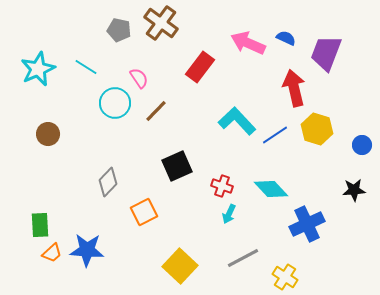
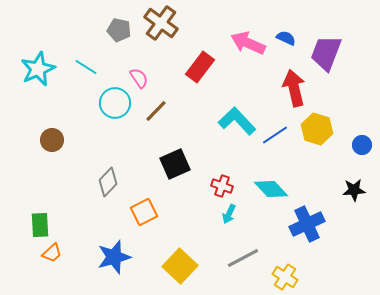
brown circle: moved 4 px right, 6 px down
black square: moved 2 px left, 2 px up
blue star: moved 27 px right, 7 px down; rotated 20 degrees counterclockwise
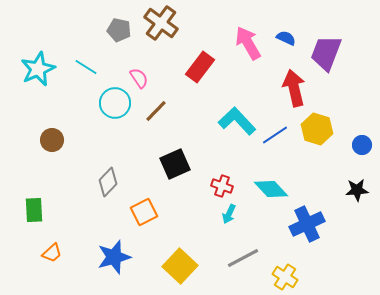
pink arrow: rotated 36 degrees clockwise
black star: moved 3 px right
green rectangle: moved 6 px left, 15 px up
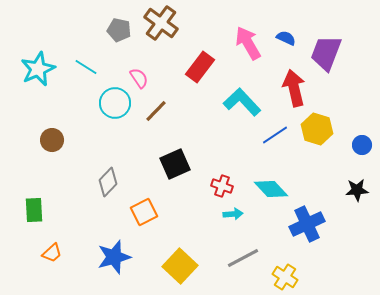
cyan L-shape: moved 5 px right, 19 px up
cyan arrow: moved 4 px right; rotated 120 degrees counterclockwise
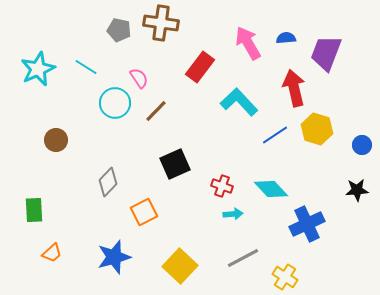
brown cross: rotated 28 degrees counterclockwise
blue semicircle: rotated 30 degrees counterclockwise
cyan L-shape: moved 3 px left
brown circle: moved 4 px right
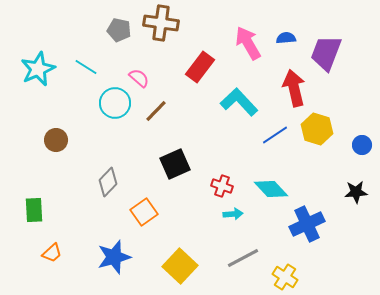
pink semicircle: rotated 15 degrees counterclockwise
black star: moved 1 px left, 2 px down
orange square: rotated 8 degrees counterclockwise
